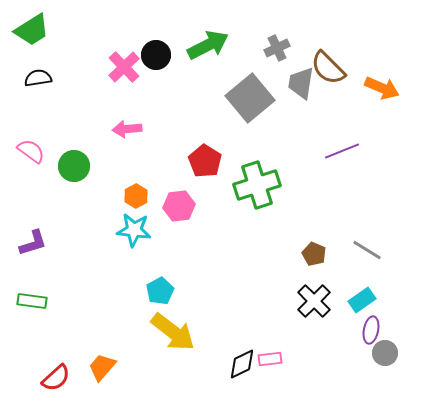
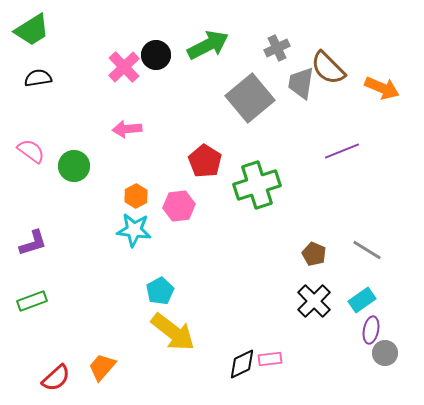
green rectangle: rotated 28 degrees counterclockwise
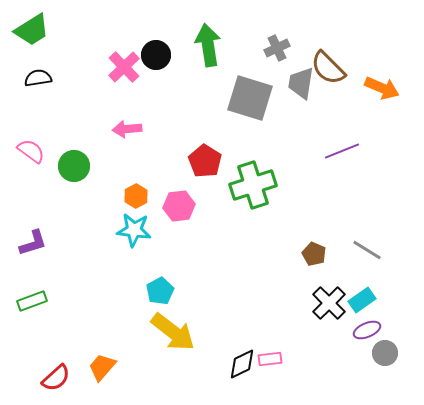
green arrow: rotated 72 degrees counterclockwise
gray square: rotated 33 degrees counterclockwise
green cross: moved 4 px left
black cross: moved 15 px right, 2 px down
purple ellipse: moved 4 px left; rotated 56 degrees clockwise
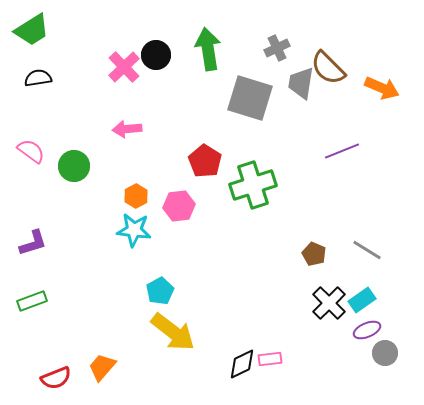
green arrow: moved 4 px down
red semicircle: rotated 20 degrees clockwise
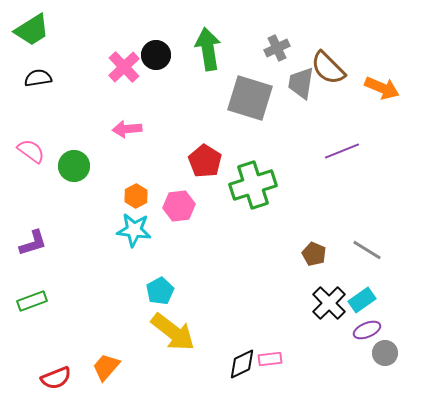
orange trapezoid: moved 4 px right
